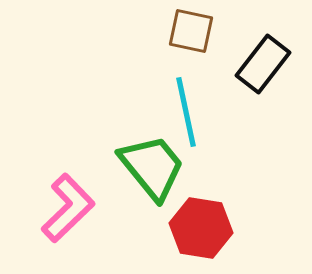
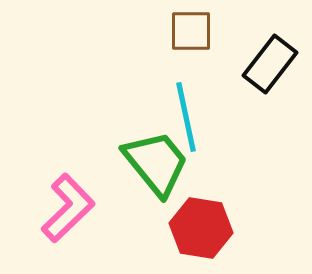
brown square: rotated 12 degrees counterclockwise
black rectangle: moved 7 px right
cyan line: moved 5 px down
green trapezoid: moved 4 px right, 4 px up
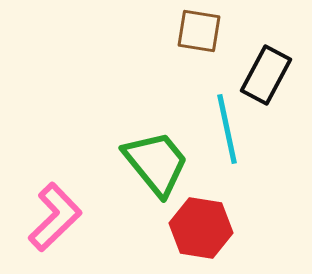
brown square: moved 8 px right; rotated 9 degrees clockwise
black rectangle: moved 4 px left, 11 px down; rotated 10 degrees counterclockwise
cyan line: moved 41 px right, 12 px down
pink L-shape: moved 13 px left, 9 px down
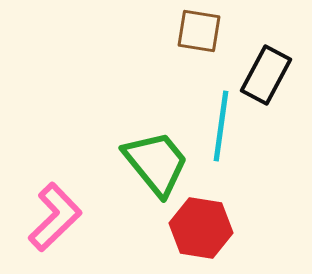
cyan line: moved 6 px left, 3 px up; rotated 20 degrees clockwise
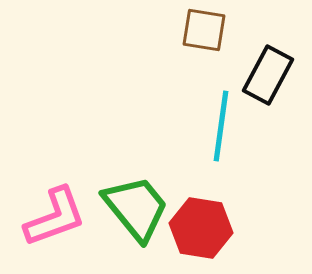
brown square: moved 5 px right, 1 px up
black rectangle: moved 2 px right
green trapezoid: moved 20 px left, 45 px down
pink L-shape: rotated 24 degrees clockwise
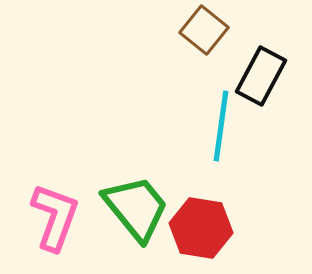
brown square: rotated 30 degrees clockwise
black rectangle: moved 7 px left, 1 px down
pink L-shape: rotated 50 degrees counterclockwise
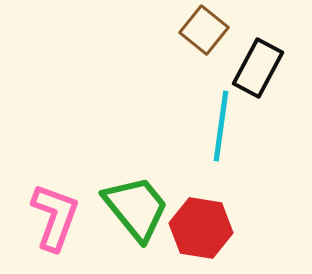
black rectangle: moved 3 px left, 8 px up
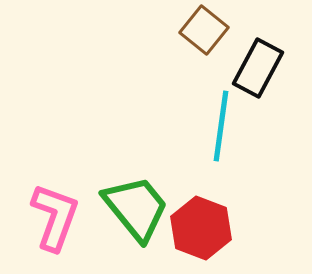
red hexagon: rotated 12 degrees clockwise
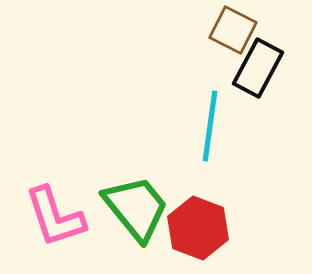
brown square: moved 29 px right; rotated 12 degrees counterclockwise
cyan line: moved 11 px left
pink L-shape: rotated 142 degrees clockwise
red hexagon: moved 3 px left
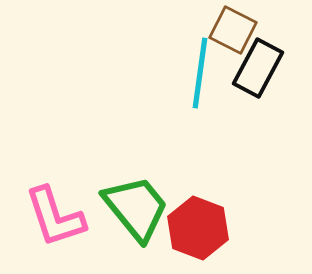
cyan line: moved 10 px left, 53 px up
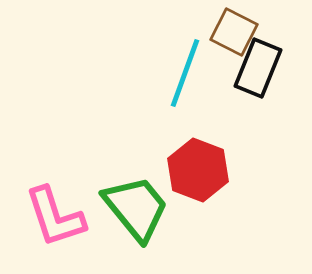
brown square: moved 1 px right, 2 px down
black rectangle: rotated 6 degrees counterclockwise
cyan line: moved 15 px left; rotated 12 degrees clockwise
red hexagon: moved 58 px up
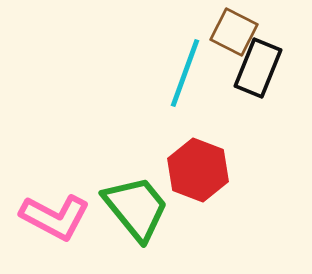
pink L-shape: rotated 44 degrees counterclockwise
